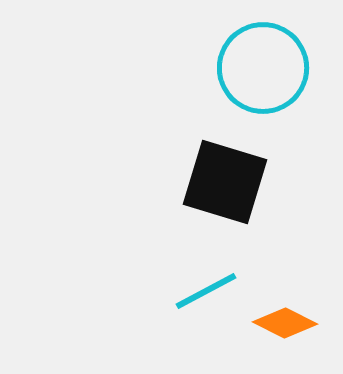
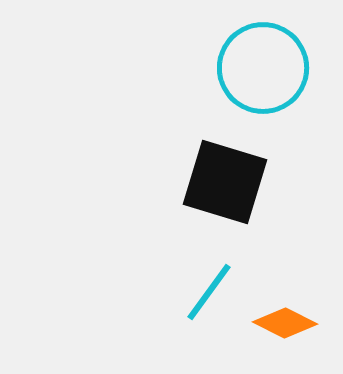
cyan line: moved 3 px right, 1 px down; rotated 26 degrees counterclockwise
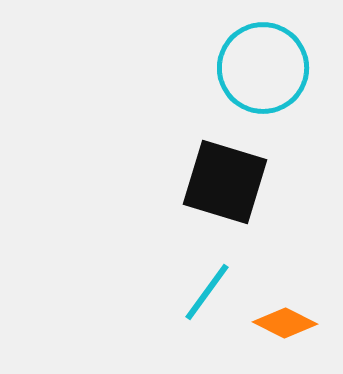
cyan line: moved 2 px left
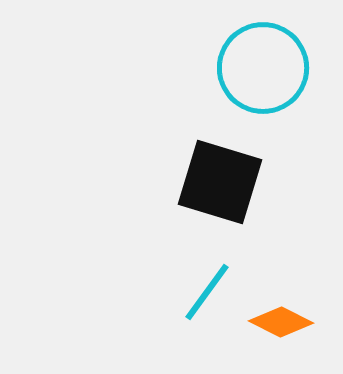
black square: moved 5 px left
orange diamond: moved 4 px left, 1 px up
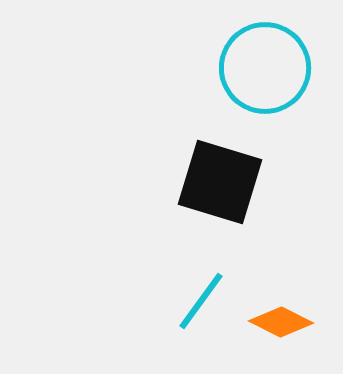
cyan circle: moved 2 px right
cyan line: moved 6 px left, 9 px down
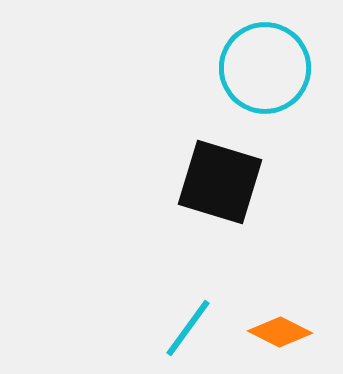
cyan line: moved 13 px left, 27 px down
orange diamond: moved 1 px left, 10 px down
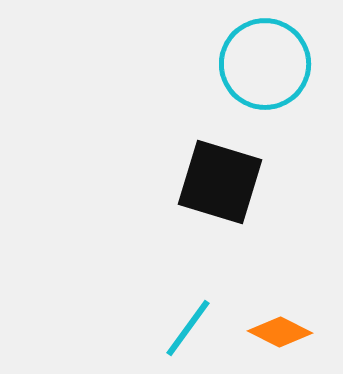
cyan circle: moved 4 px up
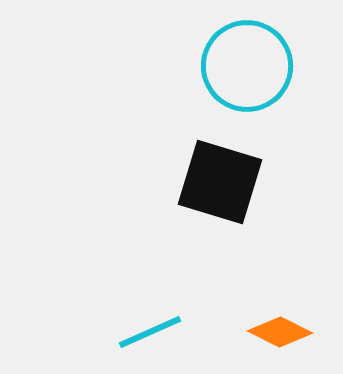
cyan circle: moved 18 px left, 2 px down
cyan line: moved 38 px left, 4 px down; rotated 30 degrees clockwise
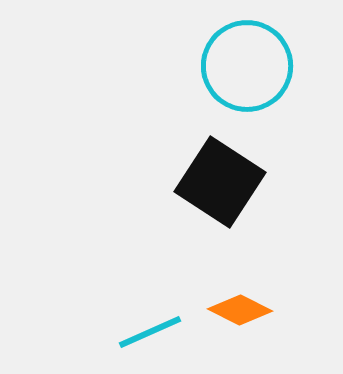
black square: rotated 16 degrees clockwise
orange diamond: moved 40 px left, 22 px up
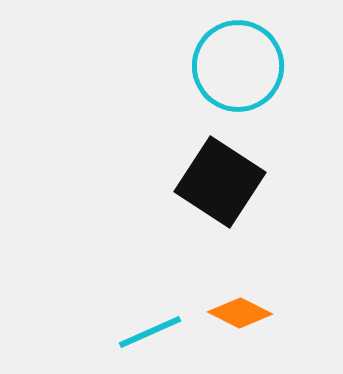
cyan circle: moved 9 px left
orange diamond: moved 3 px down
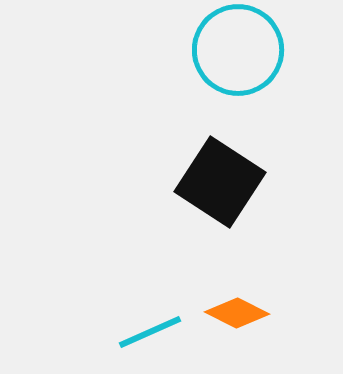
cyan circle: moved 16 px up
orange diamond: moved 3 px left
